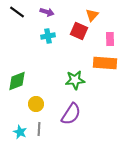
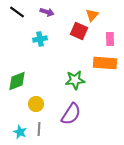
cyan cross: moved 8 px left, 3 px down
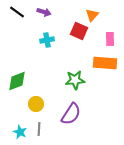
purple arrow: moved 3 px left
cyan cross: moved 7 px right, 1 px down
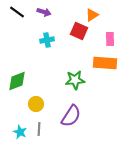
orange triangle: rotated 16 degrees clockwise
purple semicircle: moved 2 px down
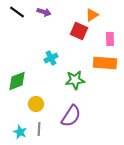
cyan cross: moved 4 px right, 18 px down; rotated 16 degrees counterclockwise
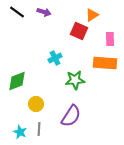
cyan cross: moved 4 px right
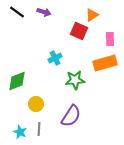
orange rectangle: rotated 20 degrees counterclockwise
